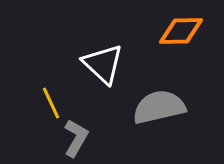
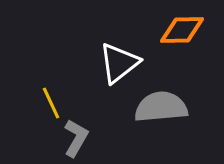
orange diamond: moved 1 px right, 1 px up
white triangle: moved 16 px right, 1 px up; rotated 39 degrees clockwise
gray semicircle: moved 2 px right; rotated 8 degrees clockwise
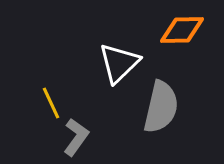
white triangle: rotated 6 degrees counterclockwise
gray semicircle: rotated 108 degrees clockwise
gray L-shape: moved 1 px up; rotated 6 degrees clockwise
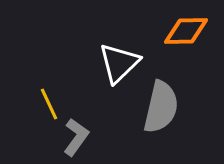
orange diamond: moved 4 px right, 1 px down
yellow line: moved 2 px left, 1 px down
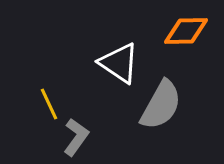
white triangle: rotated 42 degrees counterclockwise
gray semicircle: moved 2 px up; rotated 16 degrees clockwise
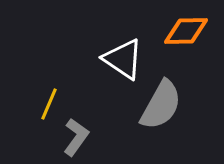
white triangle: moved 4 px right, 4 px up
yellow line: rotated 48 degrees clockwise
